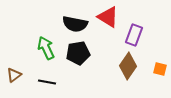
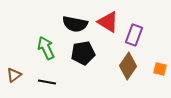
red triangle: moved 5 px down
black pentagon: moved 5 px right
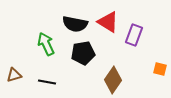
green arrow: moved 4 px up
brown diamond: moved 15 px left, 14 px down
brown triangle: rotated 21 degrees clockwise
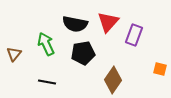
red triangle: rotated 40 degrees clockwise
brown triangle: moved 21 px up; rotated 35 degrees counterclockwise
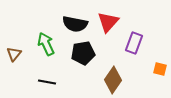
purple rectangle: moved 8 px down
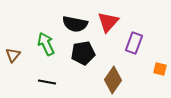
brown triangle: moved 1 px left, 1 px down
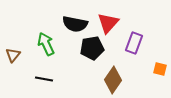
red triangle: moved 1 px down
black pentagon: moved 9 px right, 5 px up
black line: moved 3 px left, 3 px up
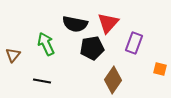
black line: moved 2 px left, 2 px down
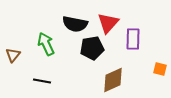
purple rectangle: moved 1 px left, 4 px up; rotated 20 degrees counterclockwise
brown diamond: rotated 32 degrees clockwise
